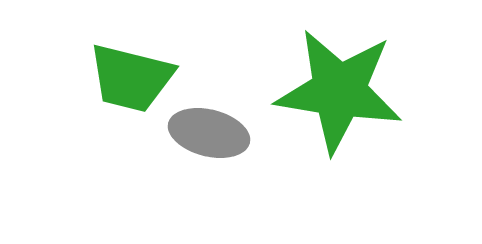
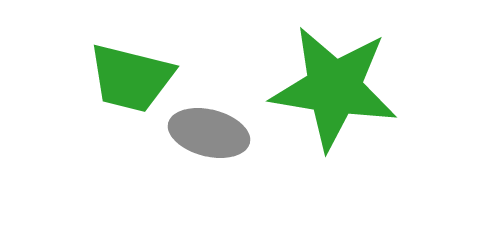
green star: moved 5 px left, 3 px up
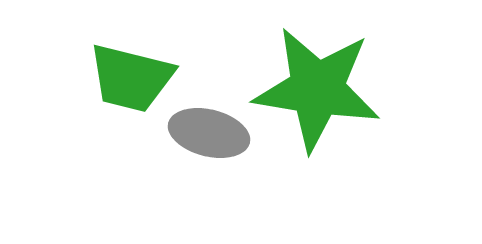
green star: moved 17 px left, 1 px down
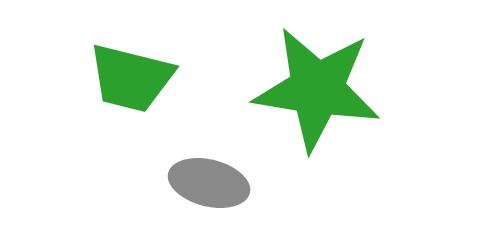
gray ellipse: moved 50 px down
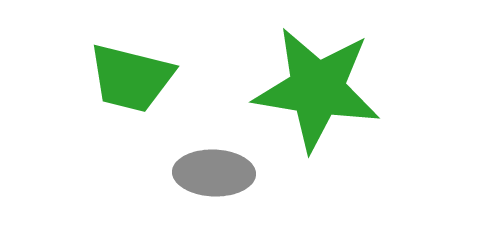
gray ellipse: moved 5 px right, 10 px up; rotated 12 degrees counterclockwise
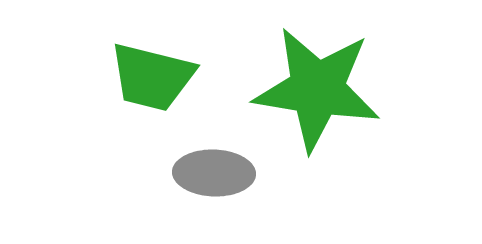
green trapezoid: moved 21 px right, 1 px up
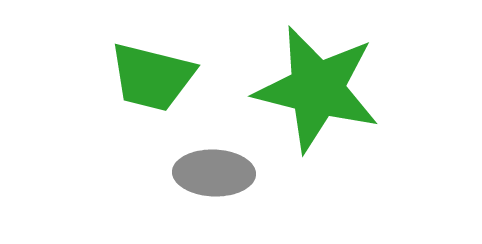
green star: rotated 5 degrees clockwise
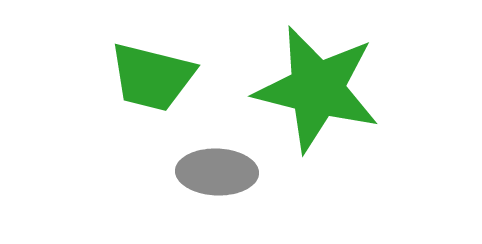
gray ellipse: moved 3 px right, 1 px up
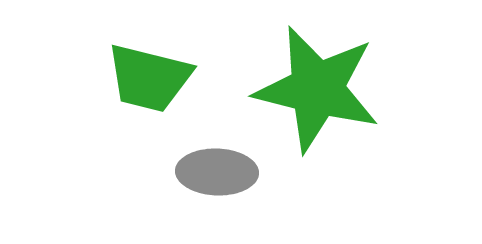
green trapezoid: moved 3 px left, 1 px down
